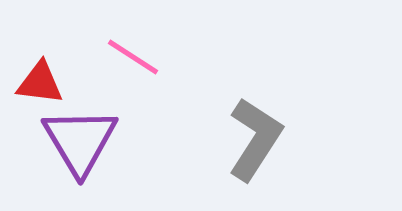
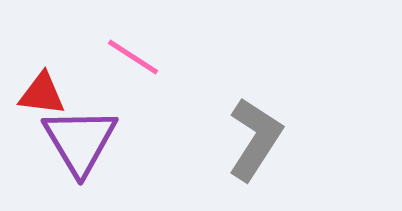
red triangle: moved 2 px right, 11 px down
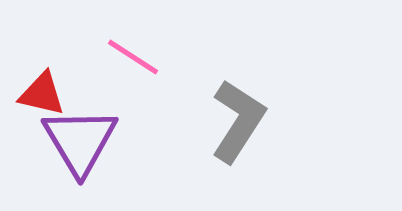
red triangle: rotated 6 degrees clockwise
gray L-shape: moved 17 px left, 18 px up
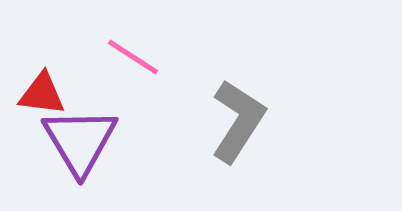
red triangle: rotated 6 degrees counterclockwise
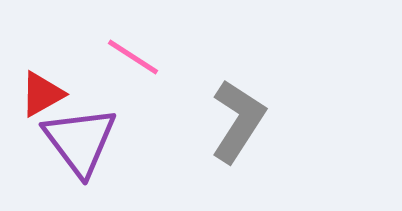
red triangle: rotated 36 degrees counterclockwise
purple triangle: rotated 6 degrees counterclockwise
